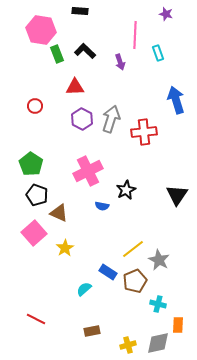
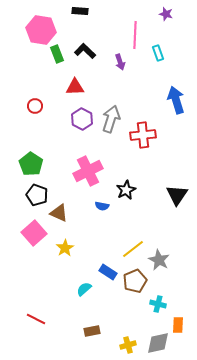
red cross: moved 1 px left, 3 px down
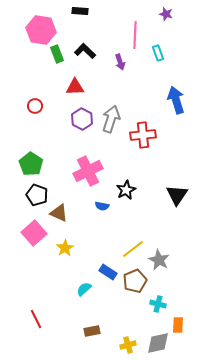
red line: rotated 36 degrees clockwise
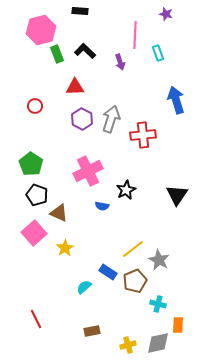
pink hexagon: rotated 24 degrees counterclockwise
cyan semicircle: moved 2 px up
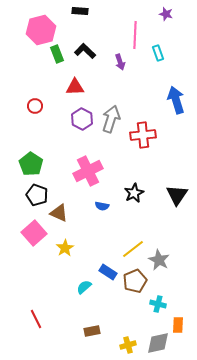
black star: moved 8 px right, 3 px down
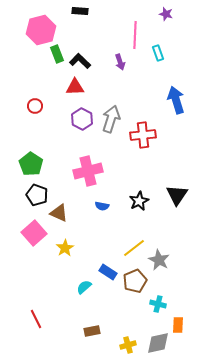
black L-shape: moved 5 px left, 10 px down
pink cross: rotated 12 degrees clockwise
black star: moved 5 px right, 8 px down
yellow line: moved 1 px right, 1 px up
